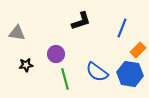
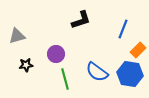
black L-shape: moved 1 px up
blue line: moved 1 px right, 1 px down
gray triangle: moved 3 px down; rotated 24 degrees counterclockwise
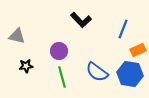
black L-shape: rotated 65 degrees clockwise
gray triangle: rotated 30 degrees clockwise
orange rectangle: rotated 21 degrees clockwise
purple circle: moved 3 px right, 3 px up
black star: moved 1 px down
green line: moved 3 px left, 2 px up
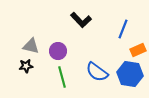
gray triangle: moved 14 px right, 10 px down
purple circle: moved 1 px left
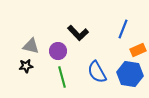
black L-shape: moved 3 px left, 13 px down
blue semicircle: rotated 25 degrees clockwise
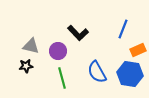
green line: moved 1 px down
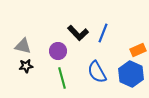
blue line: moved 20 px left, 4 px down
gray triangle: moved 8 px left
blue hexagon: moved 1 px right; rotated 15 degrees clockwise
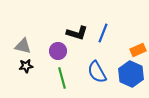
black L-shape: moved 1 px left; rotated 30 degrees counterclockwise
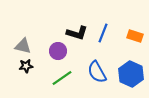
orange rectangle: moved 3 px left, 14 px up; rotated 42 degrees clockwise
green line: rotated 70 degrees clockwise
